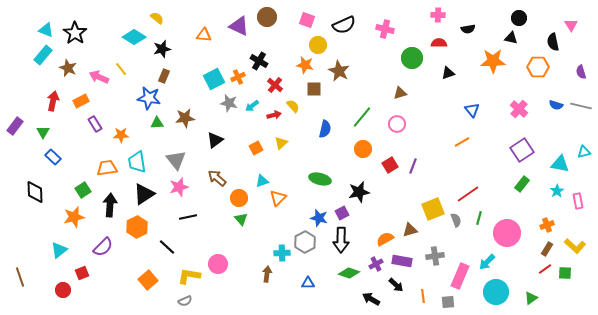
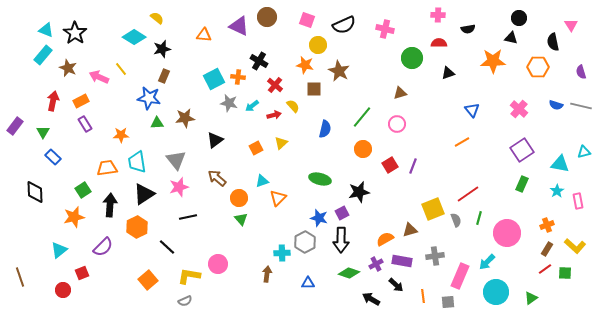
orange cross at (238, 77): rotated 32 degrees clockwise
purple rectangle at (95, 124): moved 10 px left
green rectangle at (522, 184): rotated 14 degrees counterclockwise
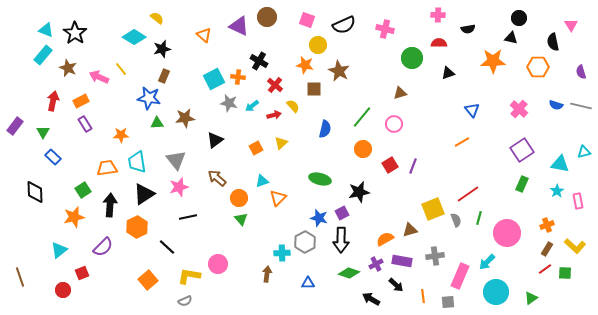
orange triangle at (204, 35): rotated 35 degrees clockwise
pink circle at (397, 124): moved 3 px left
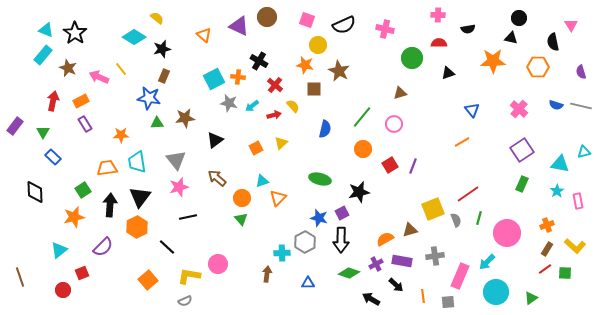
black triangle at (144, 194): moved 4 px left, 3 px down; rotated 20 degrees counterclockwise
orange circle at (239, 198): moved 3 px right
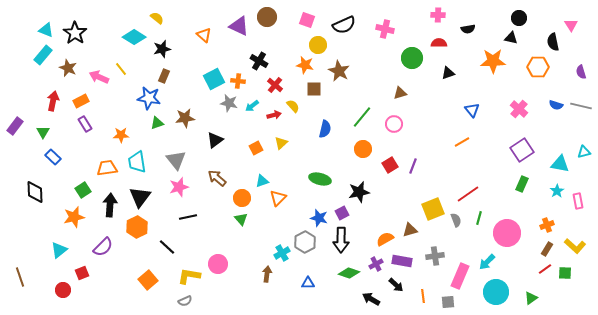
orange cross at (238, 77): moved 4 px down
green triangle at (157, 123): rotated 16 degrees counterclockwise
cyan cross at (282, 253): rotated 28 degrees counterclockwise
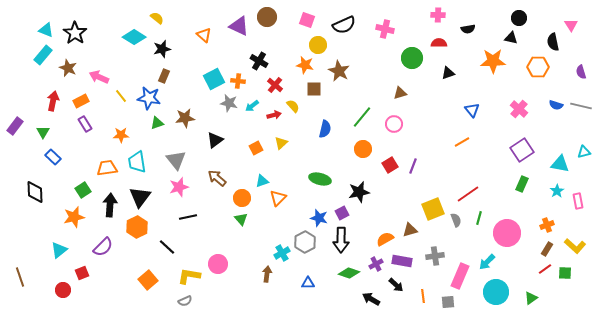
yellow line at (121, 69): moved 27 px down
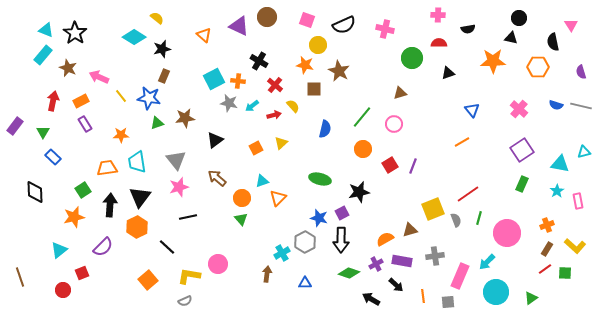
blue triangle at (308, 283): moved 3 px left
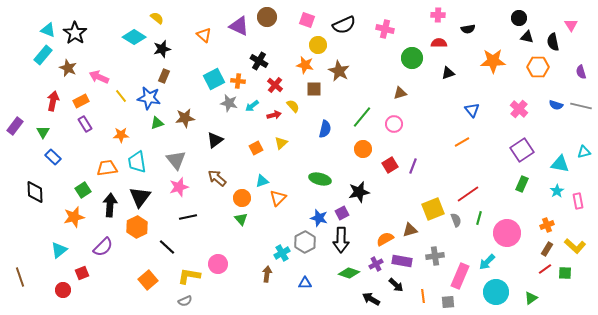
cyan triangle at (46, 30): moved 2 px right
black triangle at (511, 38): moved 16 px right, 1 px up
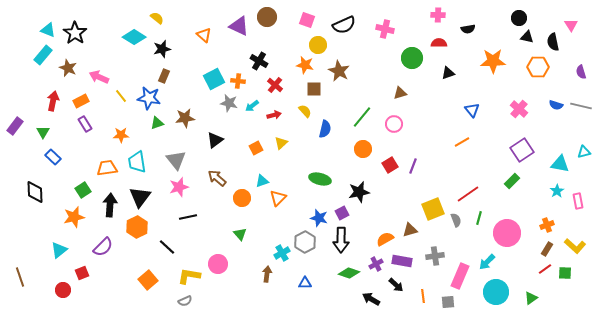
yellow semicircle at (293, 106): moved 12 px right, 5 px down
green rectangle at (522, 184): moved 10 px left, 3 px up; rotated 21 degrees clockwise
green triangle at (241, 219): moved 1 px left, 15 px down
